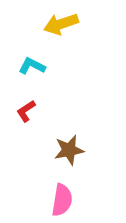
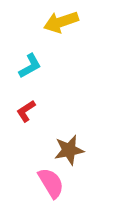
yellow arrow: moved 2 px up
cyan L-shape: moved 2 px left; rotated 124 degrees clockwise
pink semicircle: moved 11 px left, 17 px up; rotated 40 degrees counterclockwise
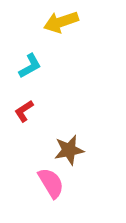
red L-shape: moved 2 px left
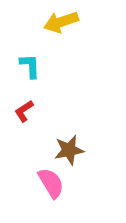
cyan L-shape: rotated 64 degrees counterclockwise
